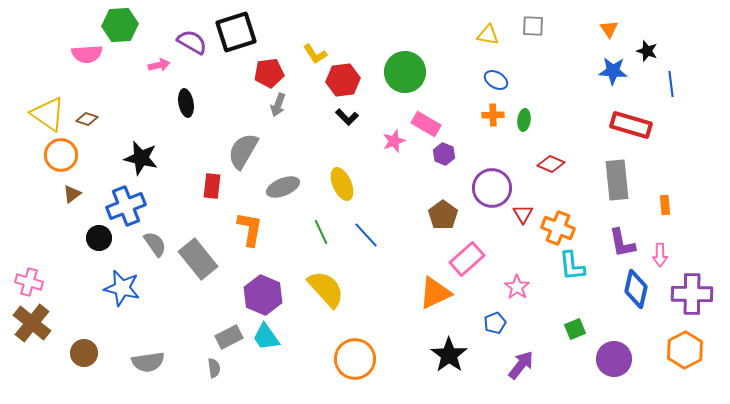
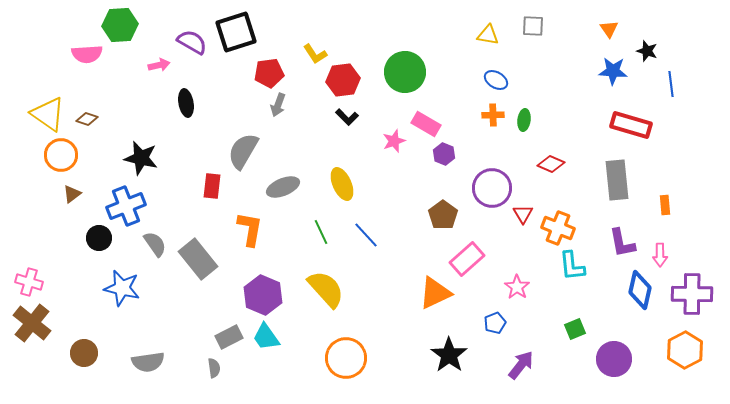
blue diamond at (636, 289): moved 4 px right, 1 px down
orange circle at (355, 359): moved 9 px left, 1 px up
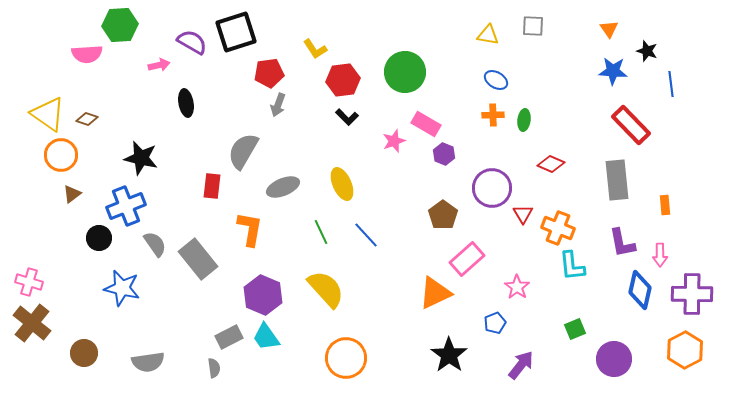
yellow L-shape at (315, 54): moved 5 px up
red rectangle at (631, 125): rotated 30 degrees clockwise
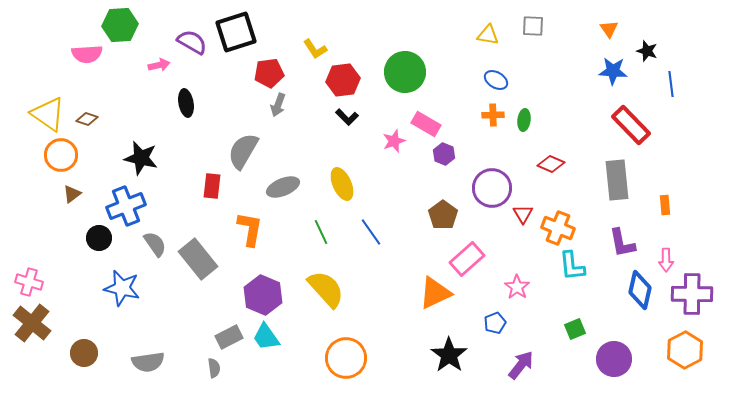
blue line at (366, 235): moved 5 px right, 3 px up; rotated 8 degrees clockwise
pink arrow at (660, 255): moved 6 px right, 5 px down
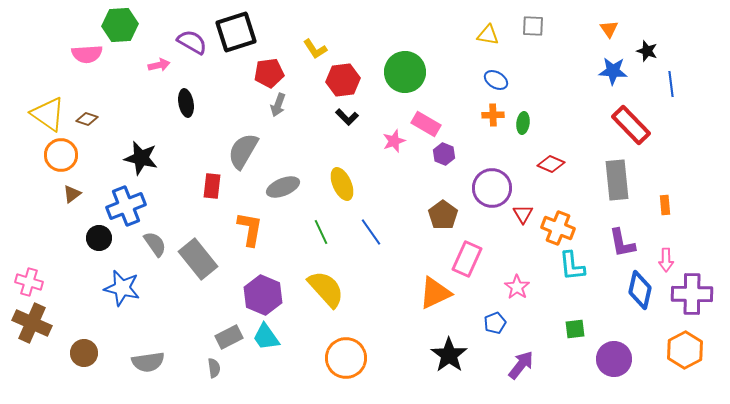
green ellipse at (524, 120): moved 1 px left, 3 px down
pink rectangle at (467, 259): rotated 24 degrees counterclockwise
brown cross at (32, 323): rotated 15 degrees counterclockwise
green square at (575, 329): rotated 15 degrees clockwise
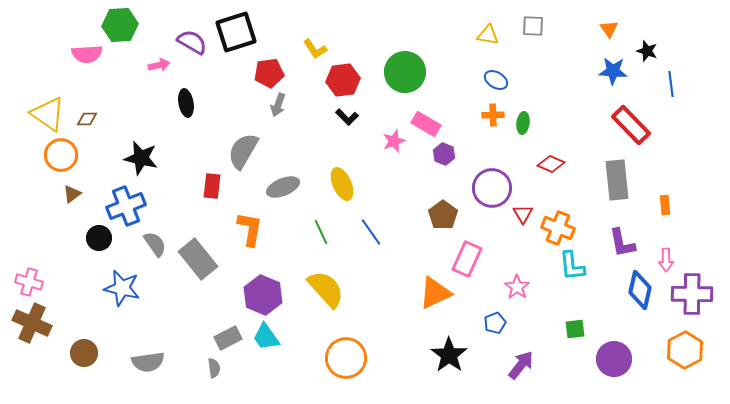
brown diamond at (87, 119): rotated 20 degrees counterclockwise
gray rectangle at (229, 337): moved 1 px left, 1 px down
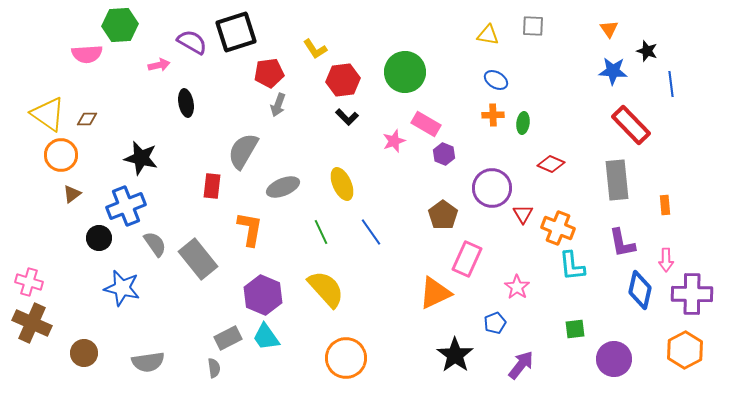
black star at (449, 355): moved 6 px right
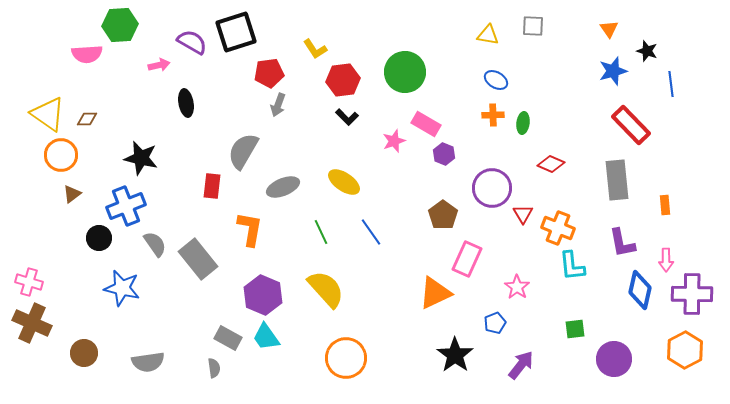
blue star at (613, 71): rotated 20 degrees counterclockwise
yellow ellipse at (342, 184): moved 2 px right, 2 px up; rotated 32 degrees counterclockwise
gray rectangle at (228, 338): rotated 56 degrees clockwise
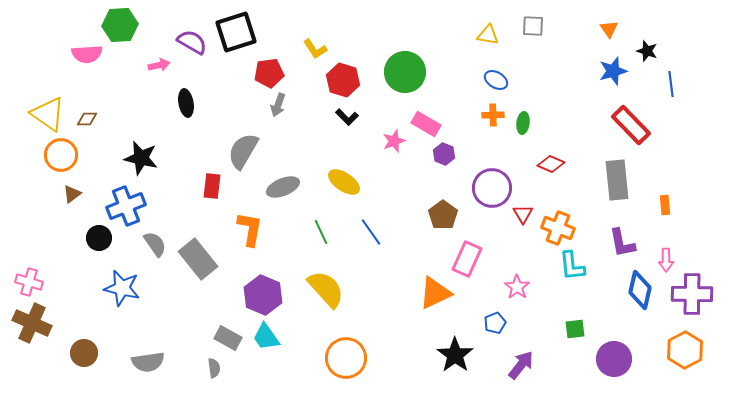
red hexagon at (343, 80): rotated 24 degrees clockwise
